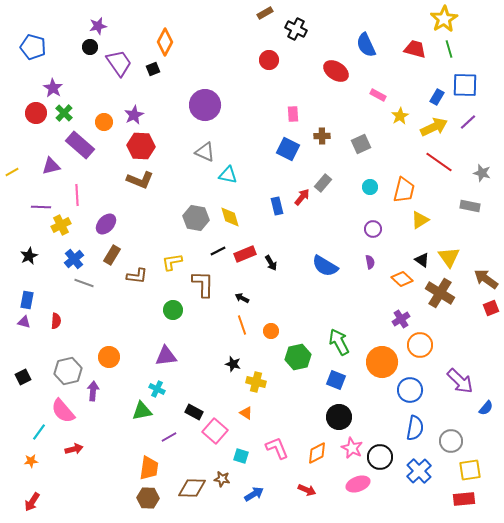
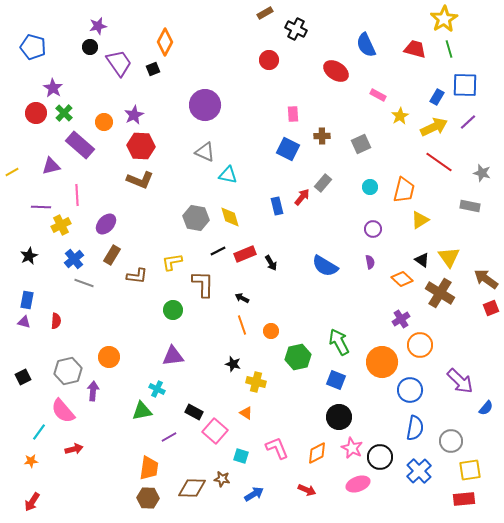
purple triangle at (166, 356): moved 7 px right
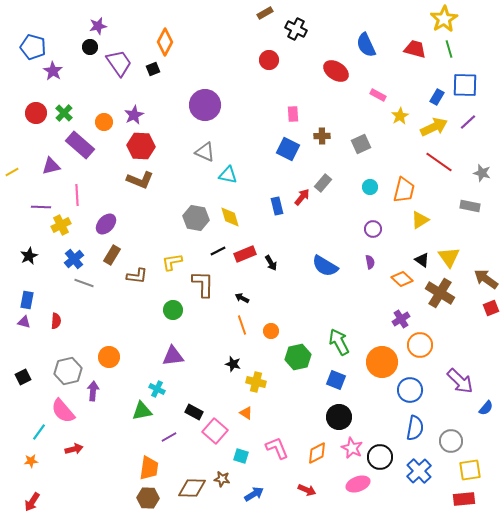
purple star at (53, 88): moved 17 px up
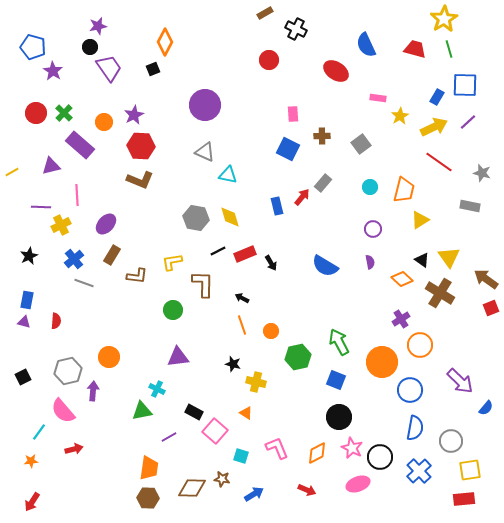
purple trapezoid at (119, 63): moved 10 px left, 5 px down
pink rectangle at (378, 95): moved 3 px down; rotated 21 degrees counterclockwise
gray square at (361, 144): rotated 12 degrees counterclockwise
purple triangle at (173, 356): moved 5 px right, 1 px down
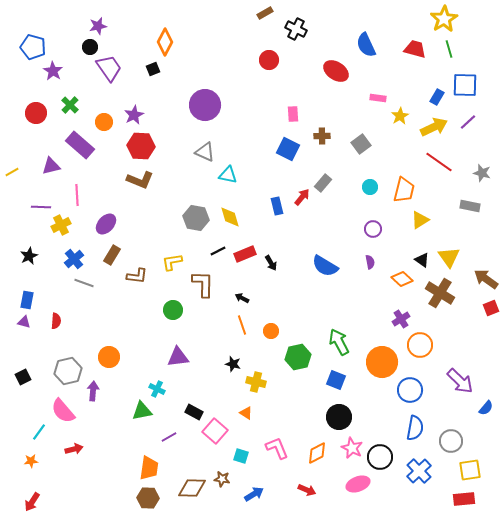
green cross at (64, 113): moved 6 px right, 8 px up
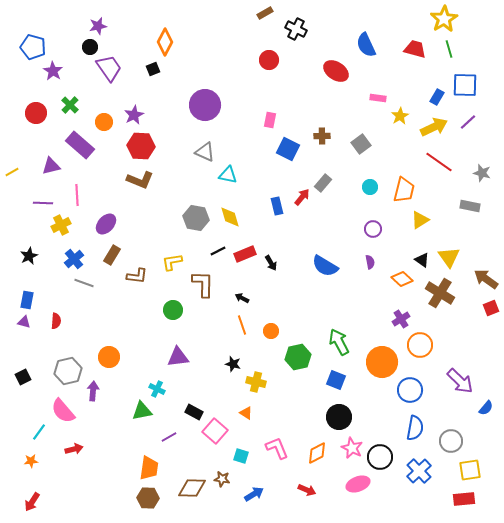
pink rectangle at (293, 114): moved 23 px left, 6 px down; rotated 14 degrees clockwise
purple line at (41, 207): moved 2 px right, 4 px up
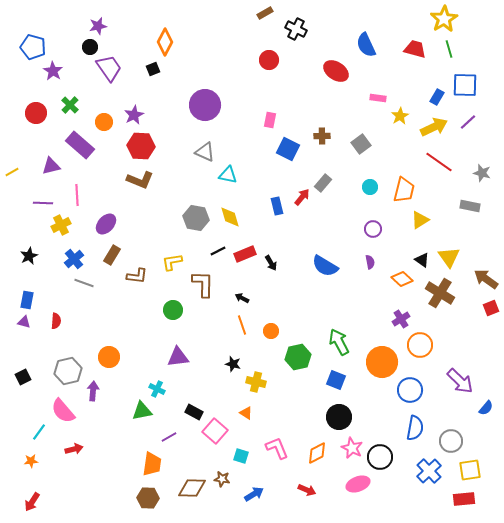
orange trapezoid at (149, 468): moved 3 px right, 4 px up
blue cross at (419, 471): moved 10 px right
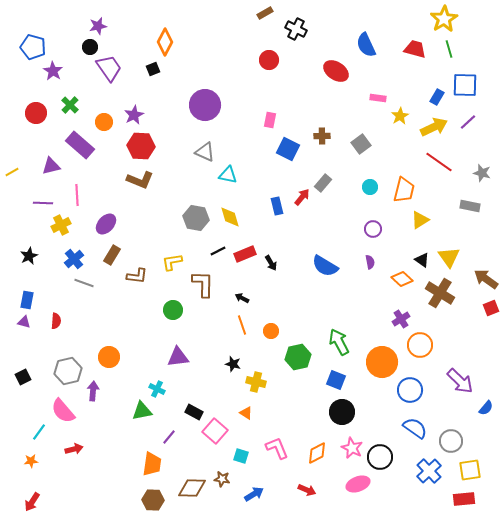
black circle at (339, 417): moved 3 px right, 5 px up
blue semicircle at (415, 428): rotated 65 degrees counterclockwise
purple line at (169, 437): rotated 21 degrees counterclockwise
brown hexagon at (148, 498): moved 5 px right, 2 px down
